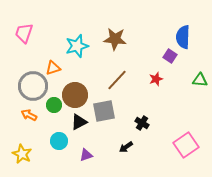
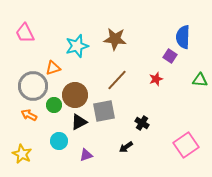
pink trapezoid: moved 1 px right; rotated 45 degrees counterclockwise
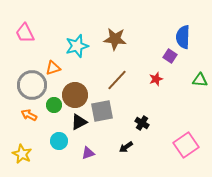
gray circle: moved 1 px left, 1 px up
gray square: moved 2 px left
purple triangle: moved 2 px right, 2 px up
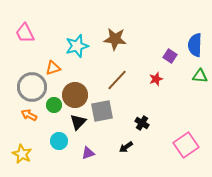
blue semicircle: moved 12 px right, 8 px down
green triangle: moved 4 px up
gray circle: moved 2 px down
black triangle: moved 1 px left; rotated 18 degrees counterclockwise
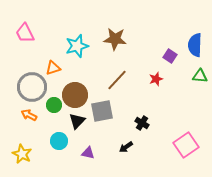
black triangle: moved 1 px left, 1 px up
purple triangle: rotated 32 degrees clockwise
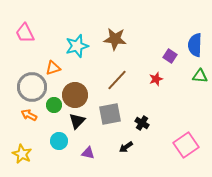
gray square: moved 8 px right, 3 px down
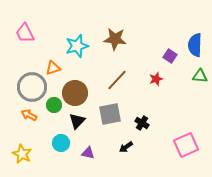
brown circle: moved 2 px up
cyan circle: moved 2 px right, 2 px down
pink square: rotated 10 degrees clockwise
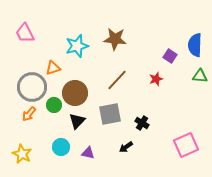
orange arrow: moved 1 px up; rotated 77 degrees counterclockwise
cyan circle: moved 4 px down
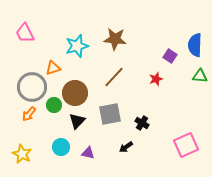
brown line: moved 3 px left, 3 px up
